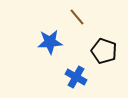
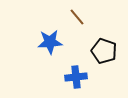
blue cross: rotated 35 degrees counterclockwise
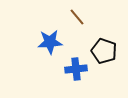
blue cross: moved 8 px up
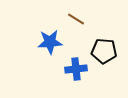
brown line: moved 1 px left, 2 px down; rotated 18 degrees counterclockwise
black pentagon: rotated 15 degrees counterclockwise
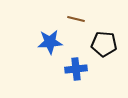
brown line: rotated 18 degrees counterclockwise
black pentagon: moved 7 px up
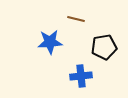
black pentagon: moved 3 px down; rotated 15 degrees counterclockwise
blue cross: moved 5 px right, 7 px down
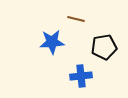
blue star: moved 2 px right
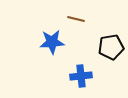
black pentagon: moved 7 px right
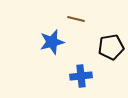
blue star: rotated 10 degrees counterclockwise
